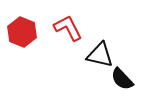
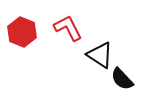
black triangle: rotated 20 degrees clockwise
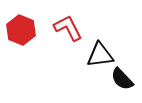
red hexagon: moved 1 px left, 2 px up
black triangle: rotated 40 degrees counterclockwise
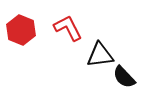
black semicircle: moved 2 px right, 2 px up
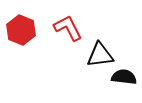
black semicircle: rotated 140 degrees clockwise
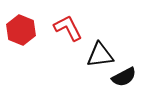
black semicircle: rotated 145 degrees clockwise
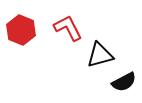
black triangle: rotated 8 degrees counterclockwise
black semicircle: moved 5 px down
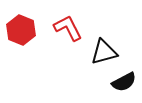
black triangle: moved 4 px right, 3 px up
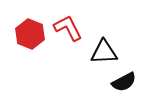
red hexagon: moved 9 px right, 4 px down
black triangle: rotated 12 degrees clockwise
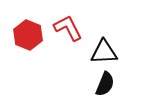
red hexagon: moved 2 px left, 1 px down
black semicircle: moved 19 px left, 2 px down; rotated 40 degrees counterclockwise
